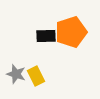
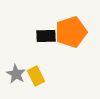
gray star: rotated 12 degrees clockwise
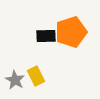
gray star: moved 1 px left, 6 px down
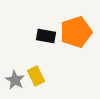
orange pentagon: moved 5 px right
black rectangle: rotated 12 degrees clockwise
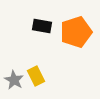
black rectangle: moved 4 px left, 10 px up
gray star: moved 1 px left
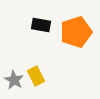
black rectangle: moved 1 px left, 1 px up
